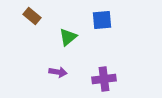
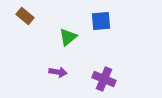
brown rectangle: moved 7 px left
blue square: moved 1 px left, 1 px down
purple cross: rotated 30 degrees clockwise
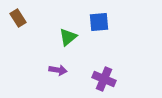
brown rectangle: moved 7 px left, 2 px down; rotated 18 degrees clockwise
blue square: moved 2 px left, 1 px down
purple arrow: moved 2 px up
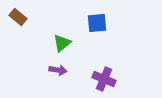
brown rectangle: moved 1 px up; rotated 18 degrees counterclockwise
blue square: moved 2 px left, 1 px down
green triangle: moved 6 px left, 6 px down
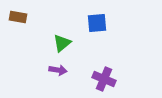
brown rectangle: rotated 30 degrees counterclockwise
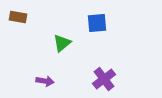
purple arrow: moved 13 px left, 11 px down
purple cross: rotated 30 degrees clockwise
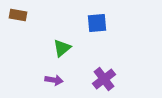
brown rectangle: moved 2 px up
green triangle: moved 5 px down
purple arrow: moved 9 px right, 1 px up
